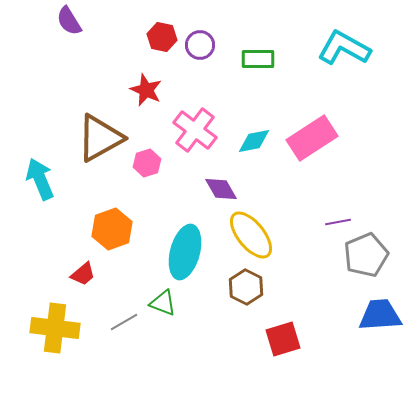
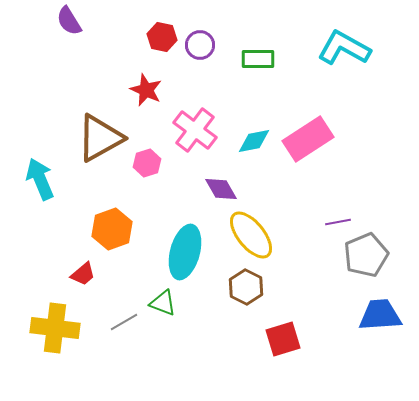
pink rectangle: moved 4 px left, 1 px down
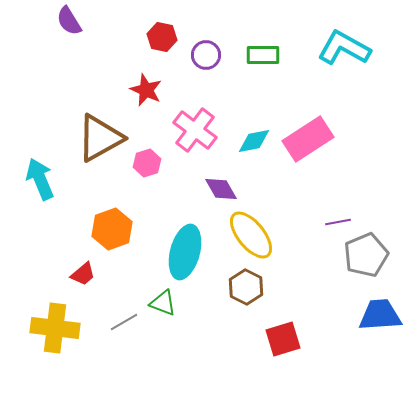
purple circle: moved 6 px right, 10 px down
green rectangle: moved 5 px right, 4 px up
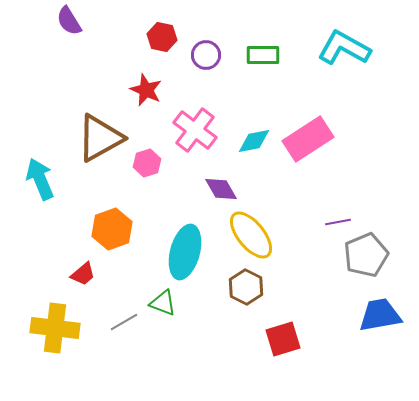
blue trapezoid: rotated 6 degrees counterclockwise
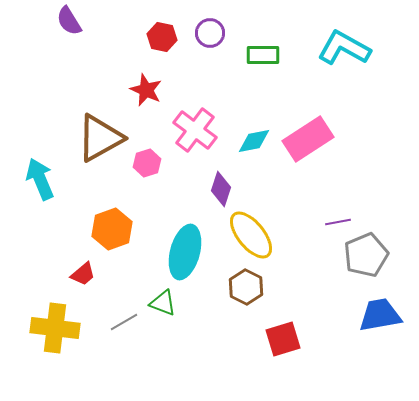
purple circle: moved 4 px right, 22 px up
purple diamond: rotated 48 degrees clockwise
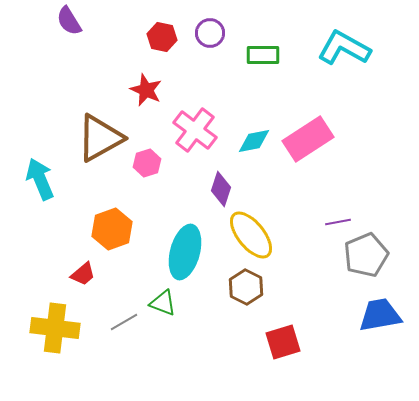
red square: moved 3 px down
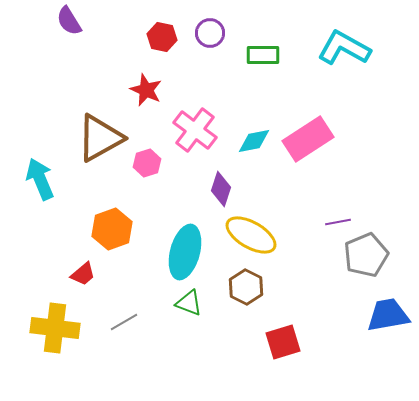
yellow ellipse: rotated 21 degrees counterclockwise
green triangle: moved 26 px right
blue trapezoid: moved 8 px right
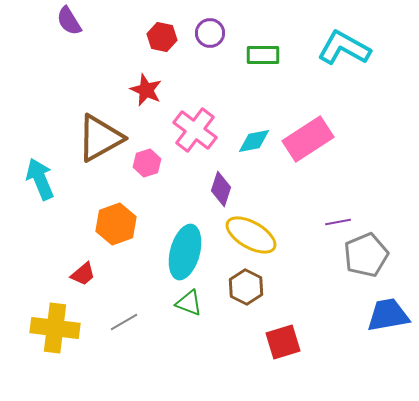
orange hexagon: moved 4 px right, 5 px up
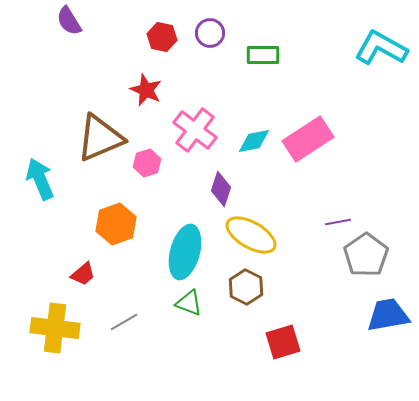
cyan L-shape: moved 37 px right
brown triangle: rotated 6 degrees clockwise
gray pentagon: rotated 12 degrees counterclockwise
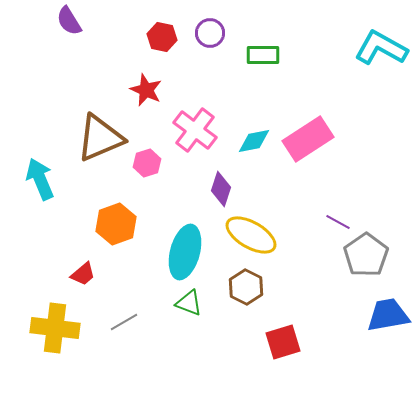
purple line: rotated 40 degrees clockwise
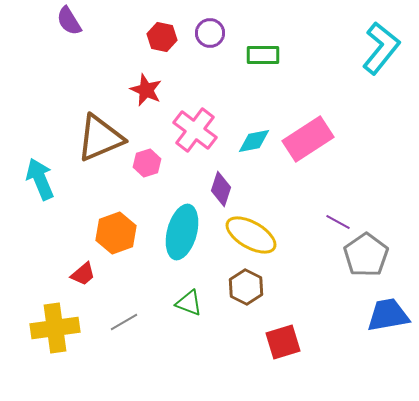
cyan L-shape: rotated 100 degrees clockwise
orange hexagon: moved 9 px down
cyan ellipse: moved 3 px left, 20 px up
yellow cross: rotated 15 degrees counterclockwise
